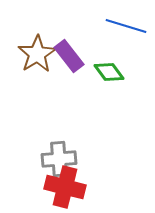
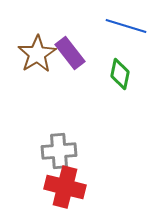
purple rectangle: moved 1 px right, 3 px up
green diamond: moved 11 px right, 2 px down; rotated 48 degrees clockwise
gray cross: moved 8 px up
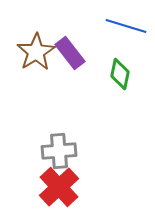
brown star: moved 1 px left, 2 px up
red cross: moved 6 px left; rotated 33 degrees clockwise
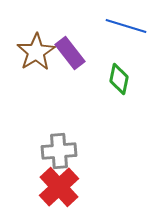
green diamond: moved 1 px left, 5 px down
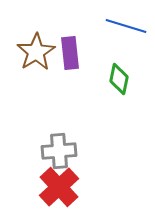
purple rectangle: rotated 32 degrees clockwise
